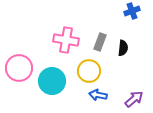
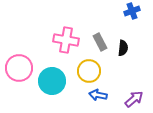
gray rectangle: rotated 48 degrees counterclockwise
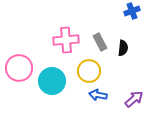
pink cross: rotated 15 degrees counterclockwise
